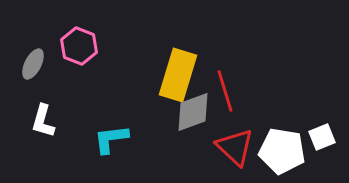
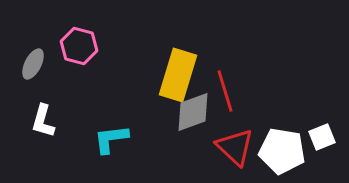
pink hexagon: rotated 6 degrees counterclockwise
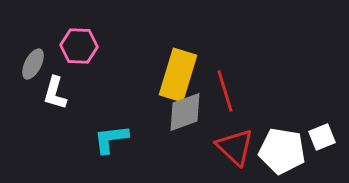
pink hexagon: rotated 12 degrees counterclockwise
gray diamond: moved 8 px left
white L-shape: moved 12 px right, 28 px up
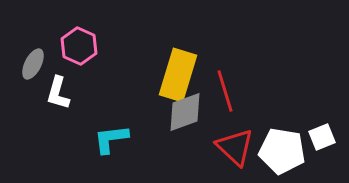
pink hexagon: rotated 21 degrees clockwise
white L-shape: moved 3 px right
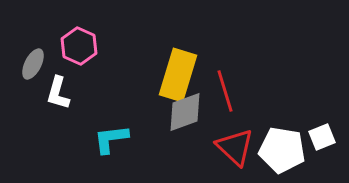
white pentagon: moved 1 px up
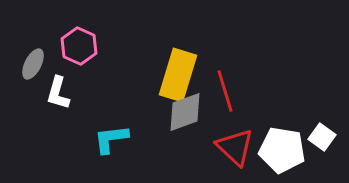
white square: rotated 32 degrees counterclockwise
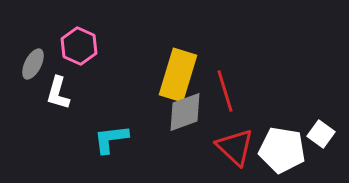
white square: moved 1 px left, 3 px up
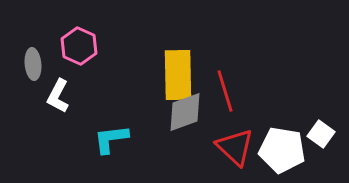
gray ellipse: rotated 32 degrees counterclockwise
yellow rectangle: rotated 18 degrees counterclockwise
white L-shape: moved 3 px down; rotated 12 degrees clockwise
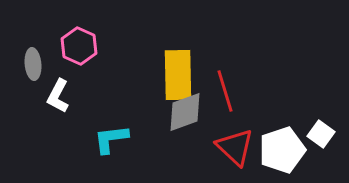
white pentagon: rotated 27 degrees counterclockwise
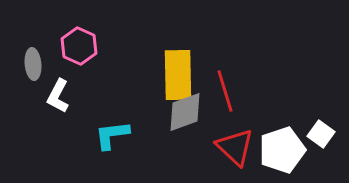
cyan L-shape: moved 1 px right, 4 px up
